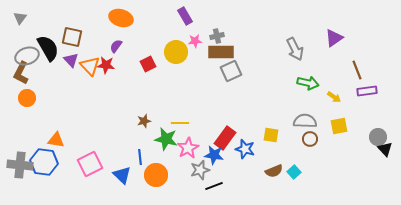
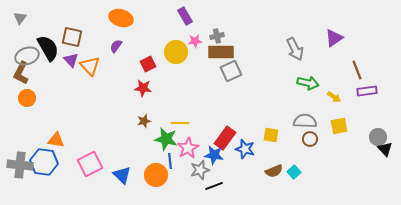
red star at (106, 65): moved 37 px right, 23 px down
blue line at (140, 157): moved 30 px right, 4 px down
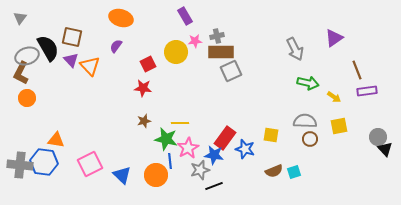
cyan square at (294, 172): rotated 24 degrees clockwise
